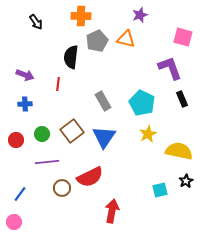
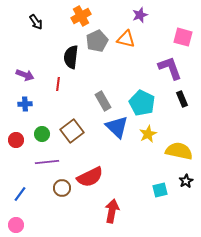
orange cross: rotated 30 degrees counterclockwise
blue triangle: moved 13 px right, 10 px up; rotated 20 degrees counterclockwise
pink circle: moved 2 px right, 3 px down
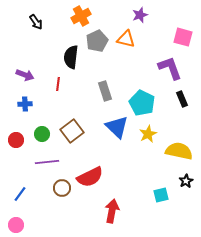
gray rectangle: moved 2 px right, 10 px up; rotated 12 degrees clockwise
cyan square: moved 1 px right, 5 px down
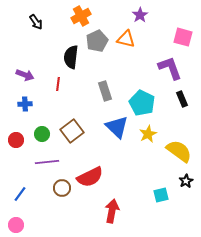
purple star: rotated 14 degrees counterclockwise
yellow semicircle: rotated 24 degrees clockwise
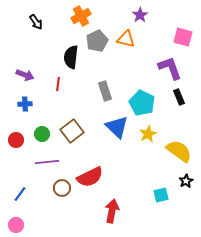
black rectangle: moved 3 px left, 2 px up
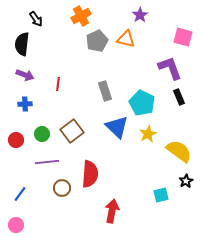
black arrow: moved 3 px up
black semicircle: moved 49 px left, 13 px up
red semicircle: moved 3 px up; rotated 60 degrees counterclockwise
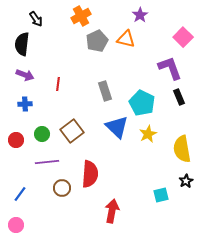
pink square: rotated 30 degrees clockwise
yellow semicircle: moved 3 px right, 2 px up; rotated 136 degrees counterclockwise
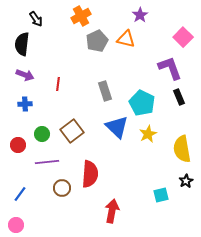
red circle: moved 2 px right, 5 px down
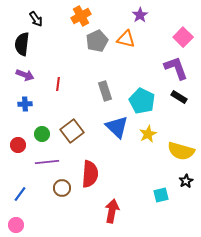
purple L-shape: moved 6 px right
black rectangle: rotated 35 degrees counterclockwise
cyan pentagon: moved 2 px up
yellow semicircle: moved 1 px left, 2 px down; rotated 64 degrees counterclockwise
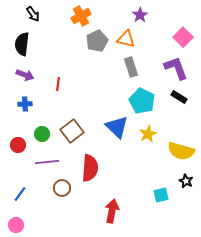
black arrow: moved 3 px left, 5 px up
gray rectangle: moved 26 px right, 24 px up
red semicircle: moved 6 px up
black star: rotated 16 degrees counterclockwise
